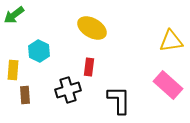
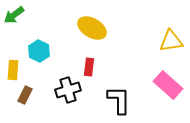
brown rectangle: rotated 30 degrees clockwise
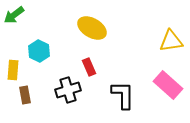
red rectangle: rotated 30 degrees counterclockwise
brown rectangle: rotated 36 degrees counterclockwise
black L-shape: moved 4 px right, 5 px up
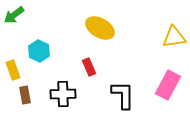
yellow ellipse: moved 8 px right
yellow triangle: moved 3 px right, 4 px up
yellow rectangle: rotated 24 degrees counterclockwise
pink rectangle: rotated 76 degrees clockwise
black cross: moved 5 px left, 4 px down; rotated 15 degrees clockwise
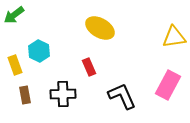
yellow rectangle: moved 2 px right, 5 px up
black L-shape: moved 1 px left, 1 px down; rotated 24 degrees counterclockwise
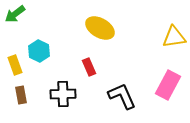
green arrow: moved 1 px right, 1 px up
brown rectangle: moved 4 px left
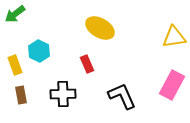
red rectangle: moved 2 px left, 3 px up
pink rectangle: moved 4 px right
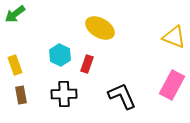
yellow triangle: rotated 30 degrees clockwise
cyan hexagon: moved 21 px right, 4 px down
red rectangle: rotated 42 degrees clockwise
black cross: moved 1 px right
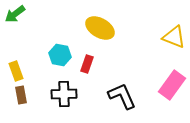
cyan hexagon: rotated 15 degrees counterclockwise
yellow rectangle: moved 1 px right, 6 px down
pink rectangle: rotated 8 degrees clockwise
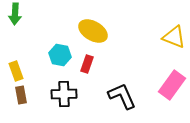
green arrow: rotated 50 degrees counterclockwise
yellow ellipse: moved 7 px left, 3 px down
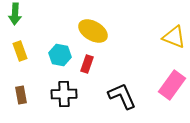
yellow rectangle: moved 4 px right, 20 px up
